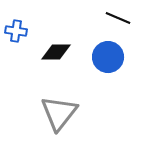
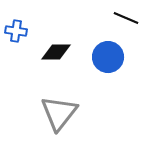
black line: moved 8 px right
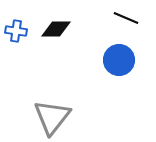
black diamond: moved 23 px up
blue circle: moved 11 px right, 3 px down
gray triangle: moved 7 px left, 4 px down
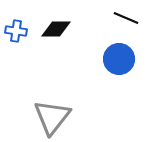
blue circle: moved 1 px up
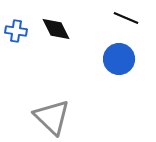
black diamond: rotated 64 degrees clockwise
gray triangle: rotated 24 degrees counterclockwise
